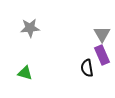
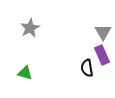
gray star: rotated 24 degrees counterclockwise
gray triangle: moved 1 px right, 2 px up
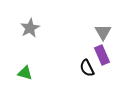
black semicircle: rotated 18 degrees counterclockwise
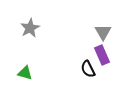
black semicircle: moved 1 px right, 1 px down
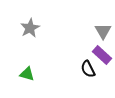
gray triangle: moved 1 px up
purple rectangle: rotated 24 degrees counterclockwise
green triangle: moved 2 px right, 1 px down
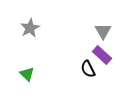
green triangle: rotated 28 degrees clockwise
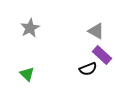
gray triangle: moved 7 px left; rotated 30 degrees counterclockwise
black semicircle: rotated 84 degrees counterclockwise
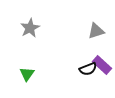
gray triangle: rotated 48 degrees counterclockwise
purple rectangle: moved 10 px down
green triangle: rotated 21 degrees clockwise
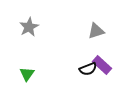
gray star: moved 1 px left, 1 px up
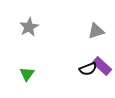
purple rectangle: moved 1 px down
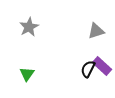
black semicircle: rotated 138 degrees clockwise
